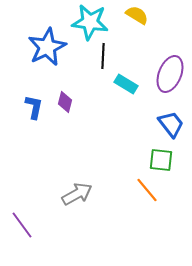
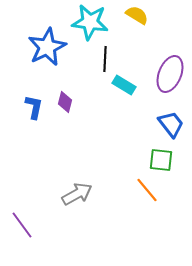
black line: moved 2 px right, 3 px down
cyan rectangle: moved 2 px left, 1 px down
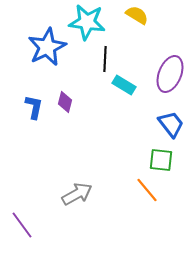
cyan star: moved 3 px left
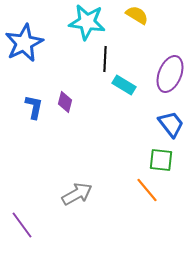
blue star: moved 23 px left, 4 px up
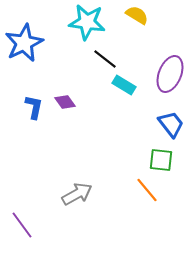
black line: rotated 55 degrees counterclockwise
purple diamond: rotated 50 degrees counterclockwise
